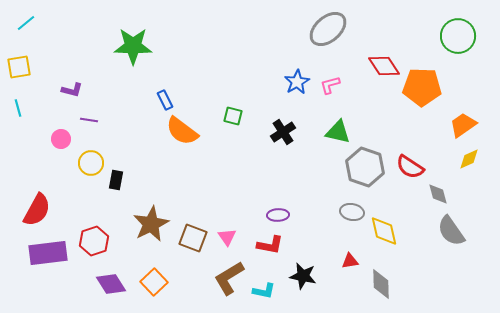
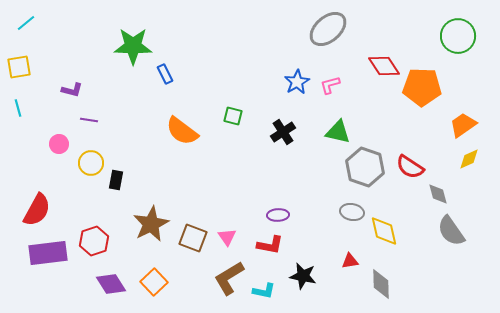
blue rectangle at (165, 100): moved 26 px up
pink circle at (61, 139): moved 2 px left, 5 px down
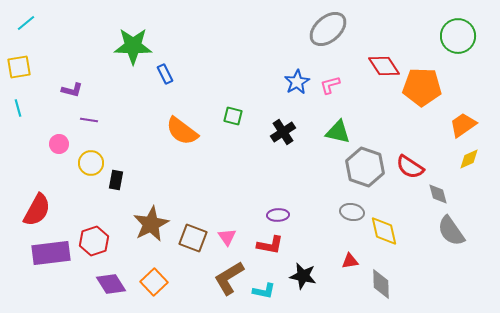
purple rectangle at (48, 253): moved 3 px right
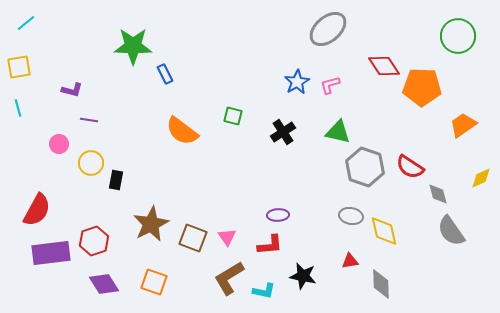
yellow diamond at (469, 159): moved 12 px right, 19 px down
gray ellipse at (352, 212): moved 1 px left, 4 px down
red L-shape at (270, 245): rotated 16 degrees counterclockwise
orange square at (154, 282): rotated 28 degrees counterclockwise
purple diamond at (111, 284): moved 7 px left
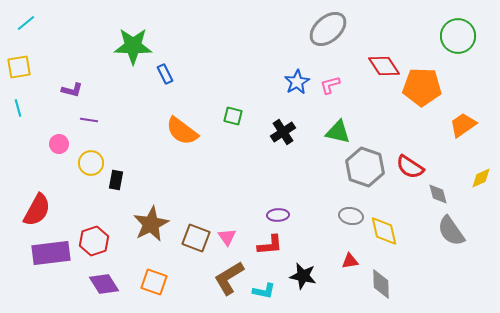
brown square at (193, 238): moved 3 px right
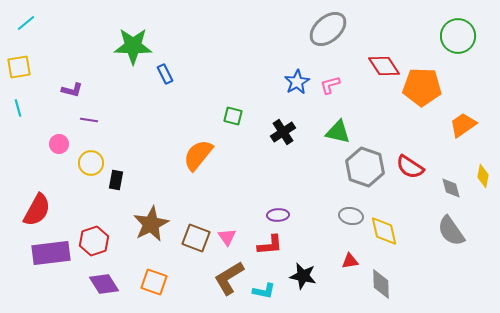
orange semicircle at (182, 131): moved 16 px right, 24 px down; rotated 92 degrees clockwise
yellow diamond at (481, 178): moved 2 px right, 2 px up; rotated 55 degrees counterclockwise
gray diamond at (438, 194): moved 13 px right, 6 px up
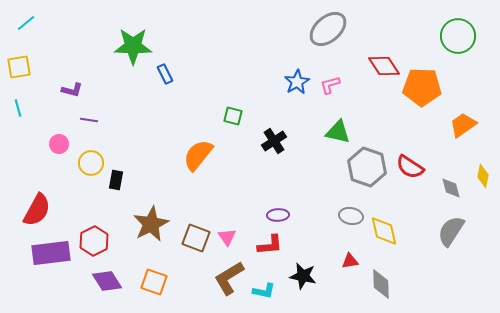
black cross at (283, 132): moved 9 px left, 9 px down
gray hexagon at (365, 167): moved 2 px right
gray semicircle at (451, 231): rotated 68 degrees clockwise
red hexagon at (94, 241): rotated 8 degrees counterclockwise
purple diamond at (104, 284): moved 3 px right, 3 px up
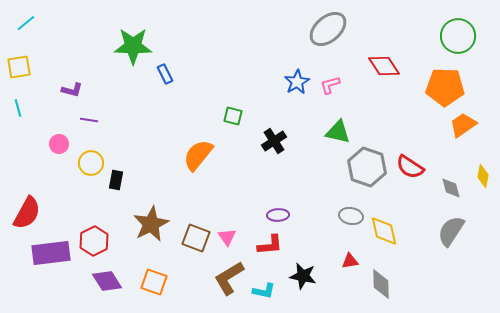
orange pentagon at (422, 87): moved 23 px right
red semicircle at (37, 210): moved 10 px left, 3 px down
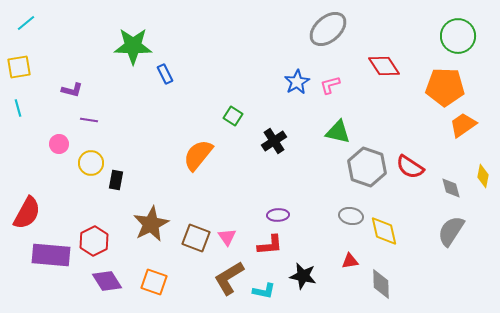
green square at (233, 116): rotated 18 degrees clockwise
purple rectangle at (51, 253): moved 2 px down; rotated 12 degrees clockwise
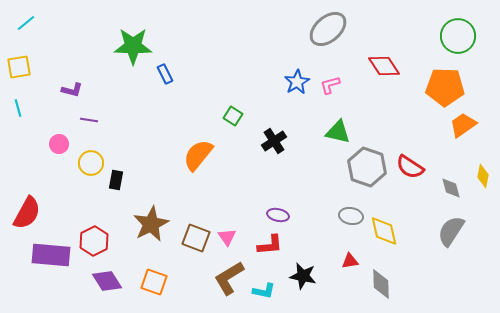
purple ellipse at (278, 215): rotated 15 degrees clockwise
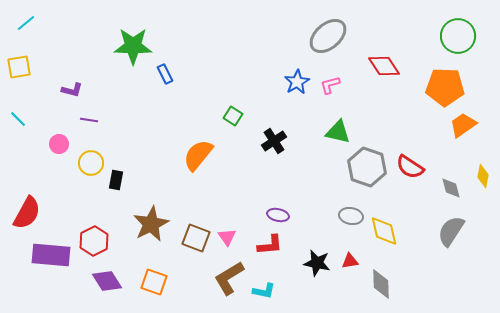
gray ellipse at (328, 29): moved 7 px down
cyan line at (18, 108): moved 11 px down; rotated 30 degrees counterclockwise
black star at (303, 276): moved 14 px right, 13 px up
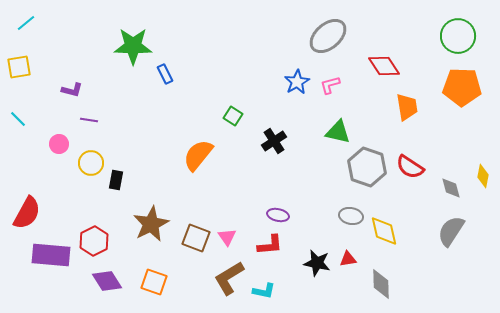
orange pentagon at (445, 87): moved 17 px right
orange trapezoid at (463, 125): moved 56 px left, 18 px up; rotated 116 degrees clockwise
red triangle at (350, 261): moved 2 px left, 2 px up
